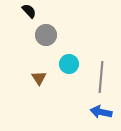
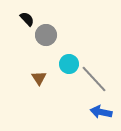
black semicircle: moved 2 px left, 8 px down
gray line: moved 7 px left, 2 px down; rotated 48 degrees counterclockwise
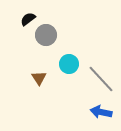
black semicircle: moved 1 px right; rotated 84 degrees counterclockwise
gray line: moved 7 px right
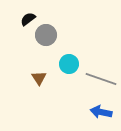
gray line: rotated 28 degrees counterclockwise
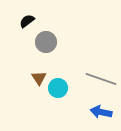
black semicircle: moved 1 px left, 2 px down
gray circle: moved 7 px down
cyan circle: moved 11 px left, 24 px down
